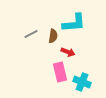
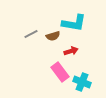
cyan L-shape: rotated 15 degrees clockwise
brown semicircle: rotated 64 degrees clockwise
red arrow: moved 3 px right, 1 px up; rotated 40 degrees counterclockwise
pink rectangle: rotated 24 degrees counterclockwise
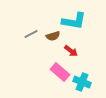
cyan L-shape: moved 2 px up
red arrow: rotated 56 degrees clockwise
pink rectangle: rotated 12 degrees counterclockwise
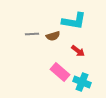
gray line: moved 1 px right; rotated 24 degrees clockwise
red arrow: moved 7 px right
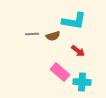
cyan cross: rotated 18 degrees counterclockwise
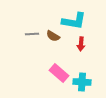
brown semicircle: rotated 48 degrees clockwise
red arrow: moved 3 px right, 7 px up; rotated 56 degrees clockwise
pink rectangle: moved 1 px left, 1 px down
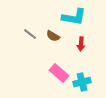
cyan L-shape: moved 4 px up
gray line: moved 2 px left; rotated 40 degrees clockwise
cyan cross: rotated 18 degrees counterclockwise
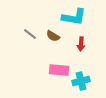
pink rectangle: moved 3 px up; rotated 36 degrees counterclockwise
cyan cross: moved 1 px left, 1 px up
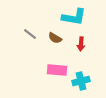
brown semicircle: moved 2 px right, 2 px down
pink rectangle: moved 2 px left
